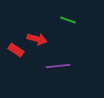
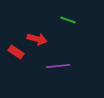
red rectangle: moved 2 px down
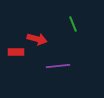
green line: moved 5 px right, 4 px down; rotated 49 degrees clockwise
red rectangle: rotated 35 degrees counterclockwise
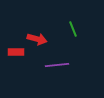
green line: moved 5 px down
purple line: moved 1 px left, 1 px up
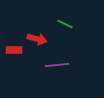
green line: moved 8 px left, 5 px up; rotated 42 degrees counterclockwise
red rectangle: moved 2 px left, 2 px up
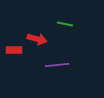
green line: rotated 14 degrees counterclockwise
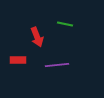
red arrow: moved 2 px up; rotated 54 degrees clockwise
red rectangle: moved 4 px right, 10 px down
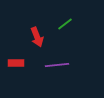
green line: rotated 49 degrees counterclockwise
red rectangle: moved 2 px left, 3 px down
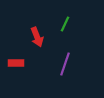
green line: rotated 28 degrees counterclockwise
purple line: moved 8 px right, 1 px up; rotated 65 degrees counterclockwise
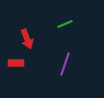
green line: rotated 42 degrees clockwise
red arrow: moved 10 px left, 2 px down
